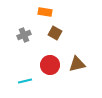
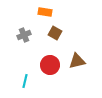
brown triangle: moved 3 px up
cyan line: rotated 64 degrees counterclockwise
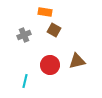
brown square: moved 1 px left, 3 px up
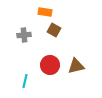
gray cross: rotated 16 degrees clockwise
brown triangle: moved 1 px left, 5 px down
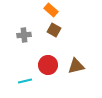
orange rectangle: moved 6 px right, 2 px up; rotated 32 degrees clockwise
red circle: moved 2 px left
cyan line: rotated 64 degrees clockwise
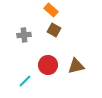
cyan line: rotated 32 degrees counterclockwise
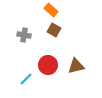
gray cross: rotated 16 degrees clockwise
cyan line: moved 1 px right, 2 px up
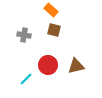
brown square: rotated 16 degrees counterclockwise
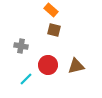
gray cross: moved 3 px left, 11 px down
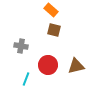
cyan line: rotated 24 degrees counterclockwise
